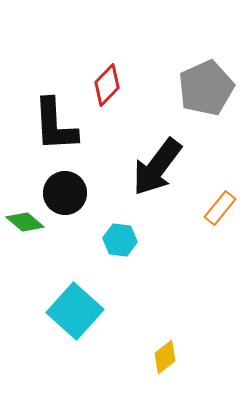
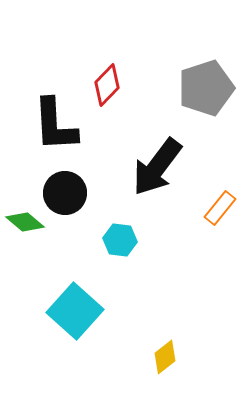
gray pentagon: rotated 6 degrees clockwise
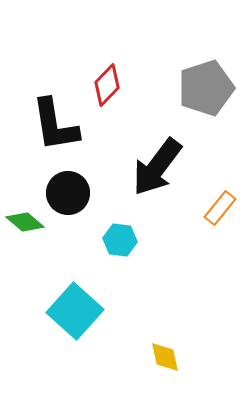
black L-shape: rotated 6 degrees counterclockwise
black circle: moved 3 px right
yellow diamond: rotated 64 degrees counterclockwise
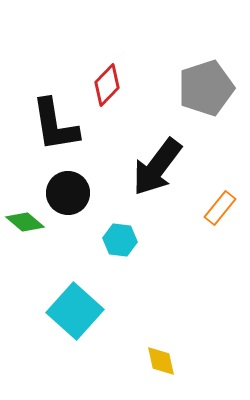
yellow diamond: moved 4 px left, 4 px down
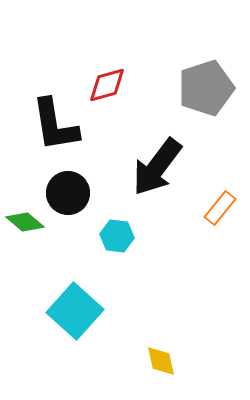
red diamond: rotated 30 degrees clockwise
cyan hexagon: moved 3 px left, 4 px up
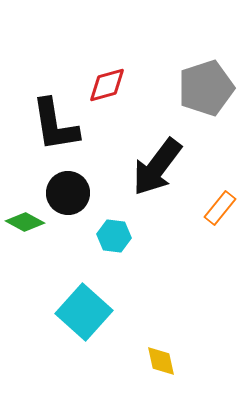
green diamond: rotated 12 degrees counterclockwise
cyan hexagon: moved 3 px left
cyan square: moved 9 px right, 1 px down
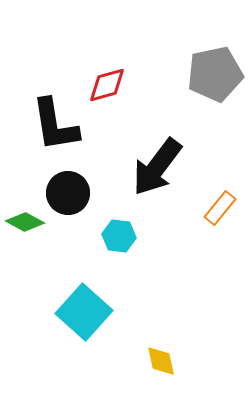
gray pentagon: moved 9 px right, 14 px up; rotated 6 degrees clockwise
cyan hexagon: moved 5 px right
